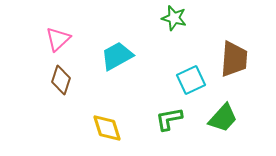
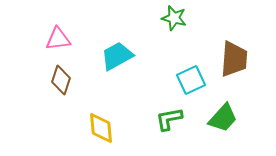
pink triangle: rotated 36 degrees clockwise
yellow diamond: moved 6 px left; rotated 12 degrees clockwise
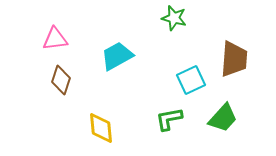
pink triangle: moved 3 px left
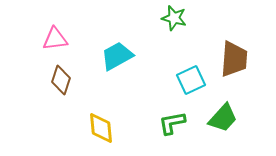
green L-shape: moved 3 px right, 4 px down
